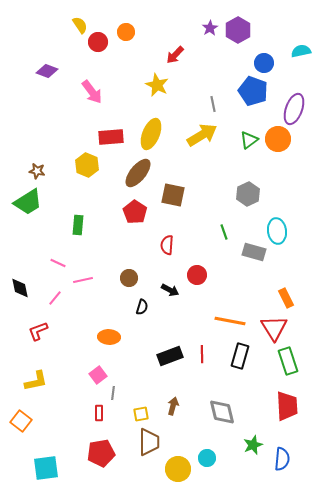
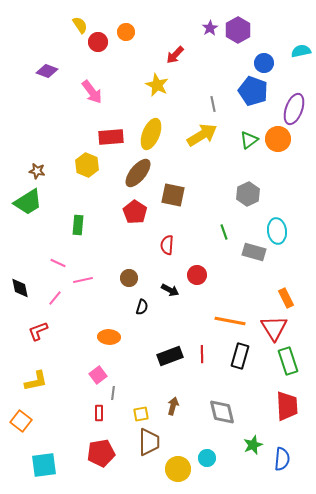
cyan square at (46, 468): moved 2 px left, 3 px up
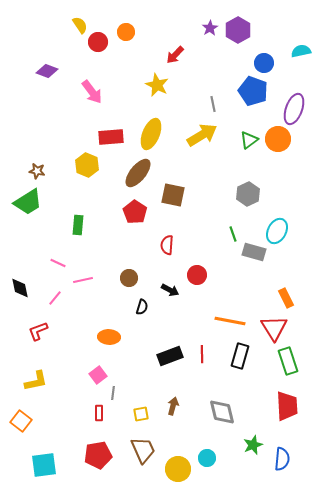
cyan ellipse at (277, 231): rotated 35 degrees clockwise
green line at (224, 232): moved 9 px right, 2 px down
brown trapezoid at (149, 442): moved 6 px left, 8 px down; rotated 24 degrees counterclockwise
red pentagon at (101, 453): moved 3 px left, 2 px down
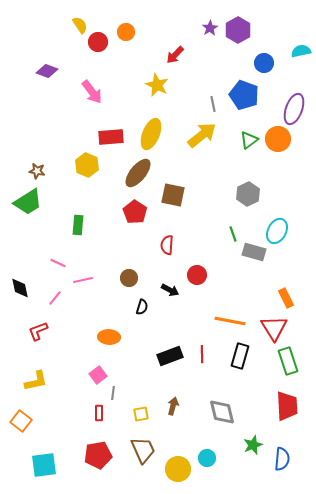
blue pentagon at (253, 91): moved 9 px left, 4 px down
yellow arrow at (202, 135): rotated 8 degrees counterclockwise
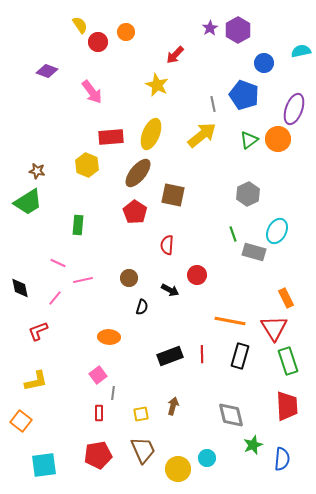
gray diamond at (222, 412): moved 9 px right, 3 px down
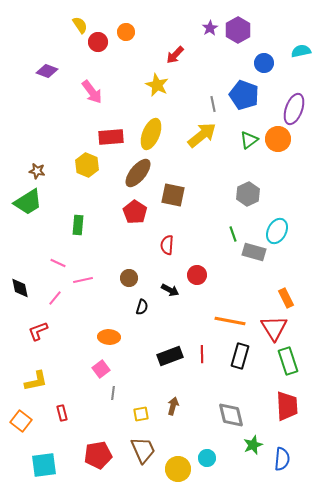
pink square at (98, 375): moved 3 px right, 6 px up
red rectangle at (99, 413): moved 37 px left; rotated 14 degrees counterclockwise
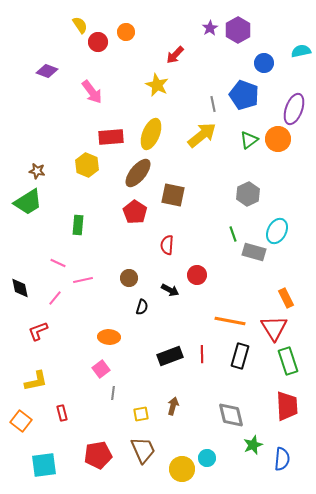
yellow circle at (178, 469): moved 4 px right
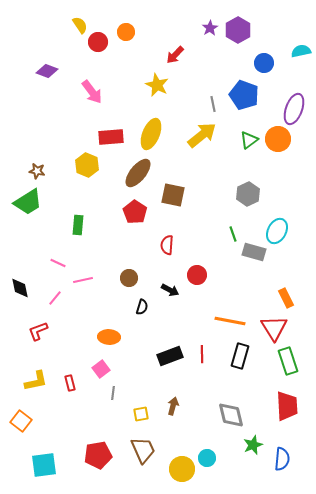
red rectangle at (62, 413): moved 8 px right, 30 px up
